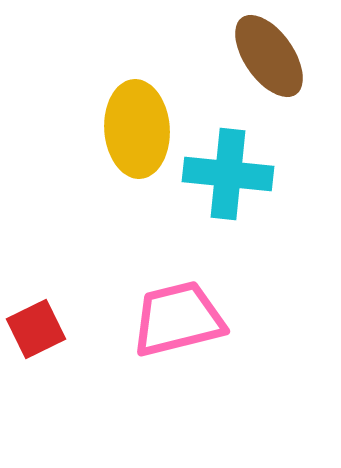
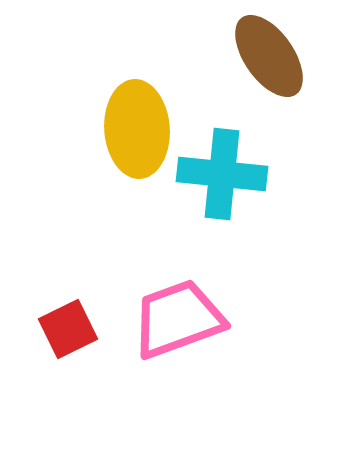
cyan cross: moved 6 px left
pink trapezoid: rotated 6 degrees counterclockwise
red square: moved 32 px right
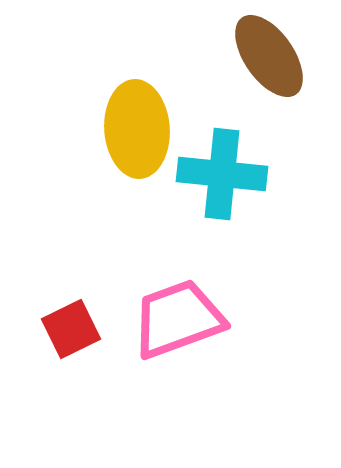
red square: moved 3 px right
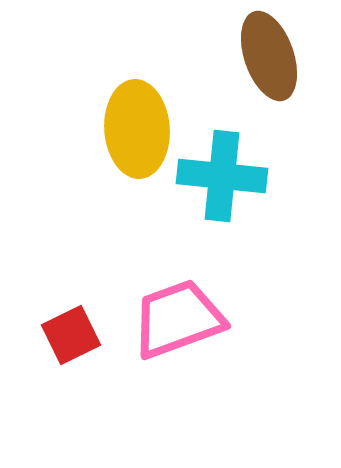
brown ellipse: rotated 16 degrees clockwise
cyan cross: moved 2 px down
red square: moved 6 px down
